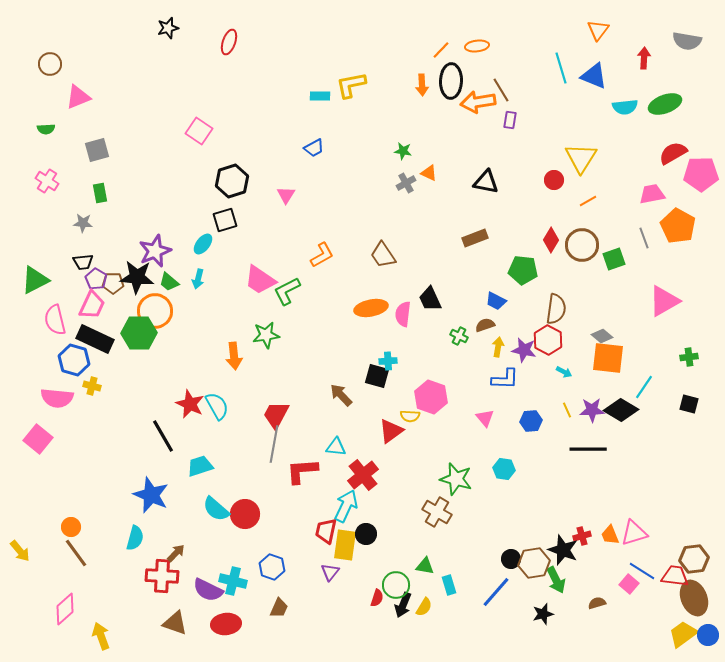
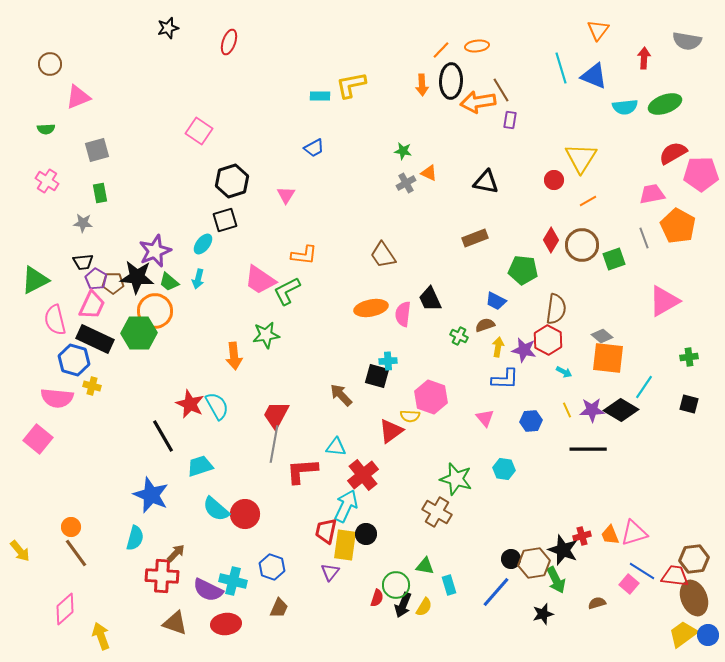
orange L-shape at (322, 255): moved 18 px left; rotated 36 degrees clockwise
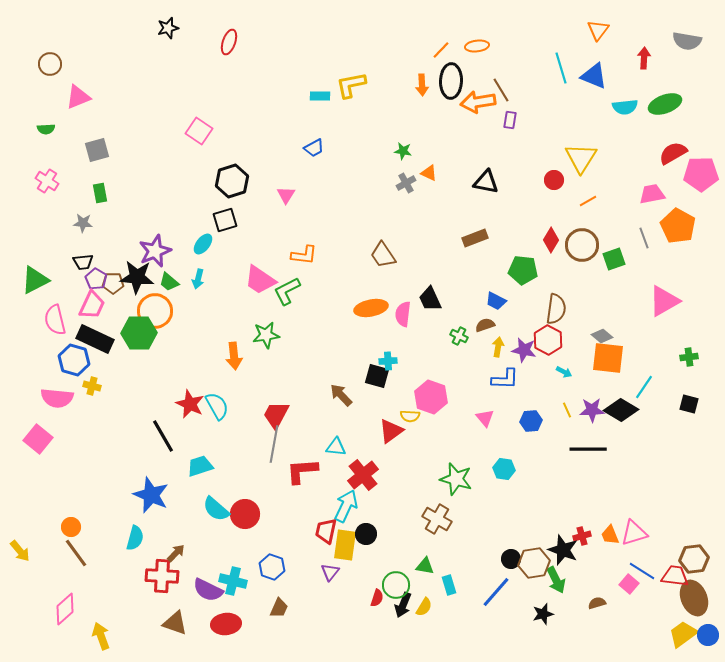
brown cross at (437, 512): moved 7 px down
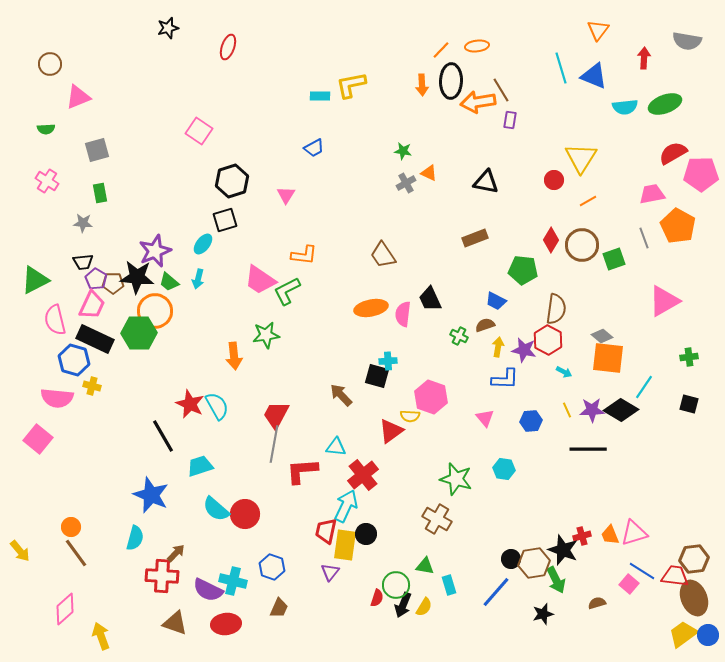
red ellipse at (229, 42): moved 1 px left, 5 px down
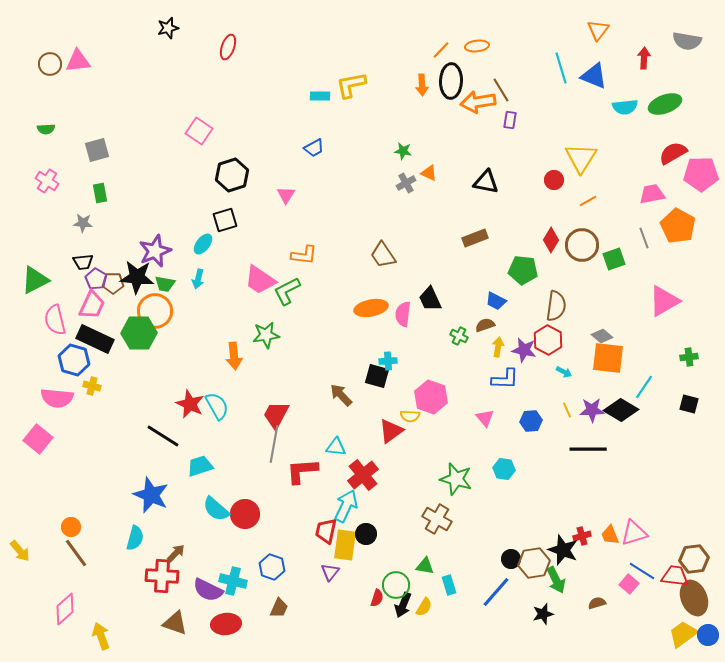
pink triangle at (78, 97): moved 36 px up; rotated 16 degrees clockwise
black hexagon at (232, 181): moved 6 px up
green trapezoid at (169, 282): moved 4 px left, 2 px down; rotated 30 degrees counterclockwise
brown semicircle at (556, 309): moved 3 px up
black line at (163, 436): rotated 28 degrees counterclockwise
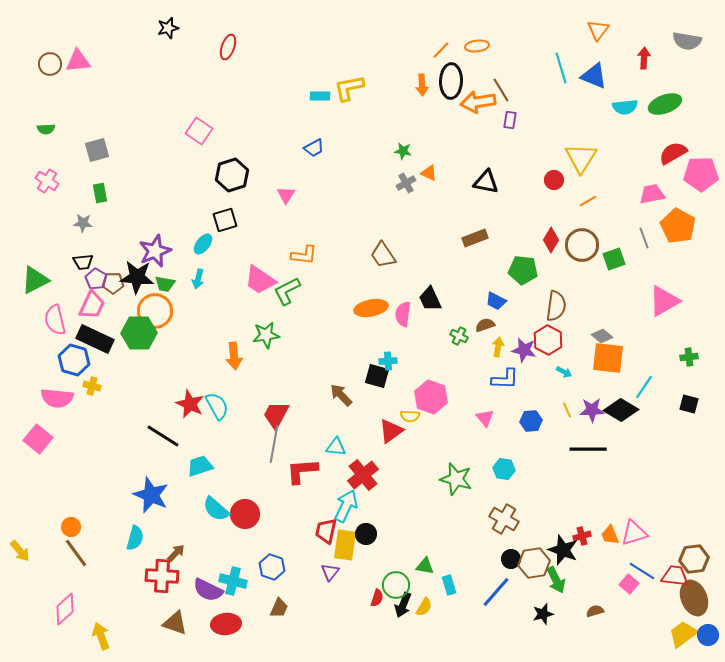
yellow L-shape at (351, 85): moved 2 px left, 3 px down
brown cross at (437, 519): moved 67 px right
brown semicircle at (597, 603): moved 2 px left, 8 px down
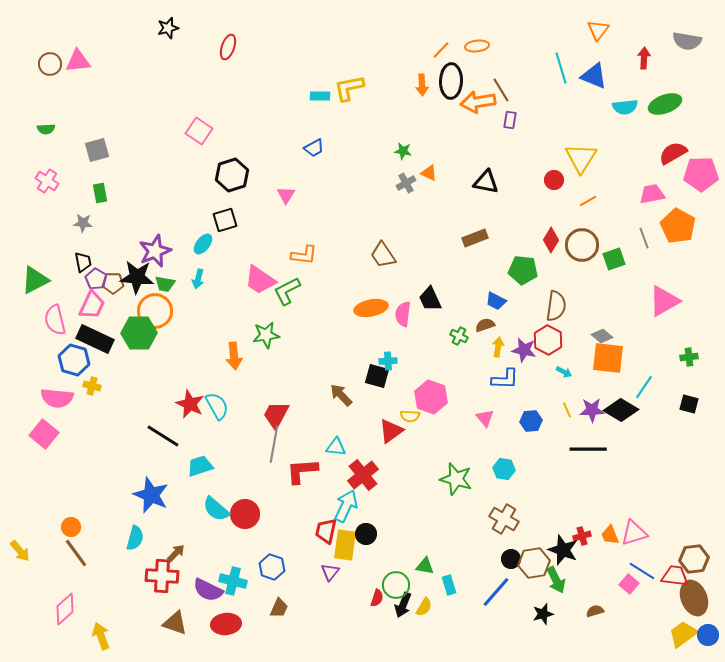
black trapezoid at (83, 262): rotated 95 degrees counterclockwise
pink square at (38, 439): moved 6 px right, 5 px up
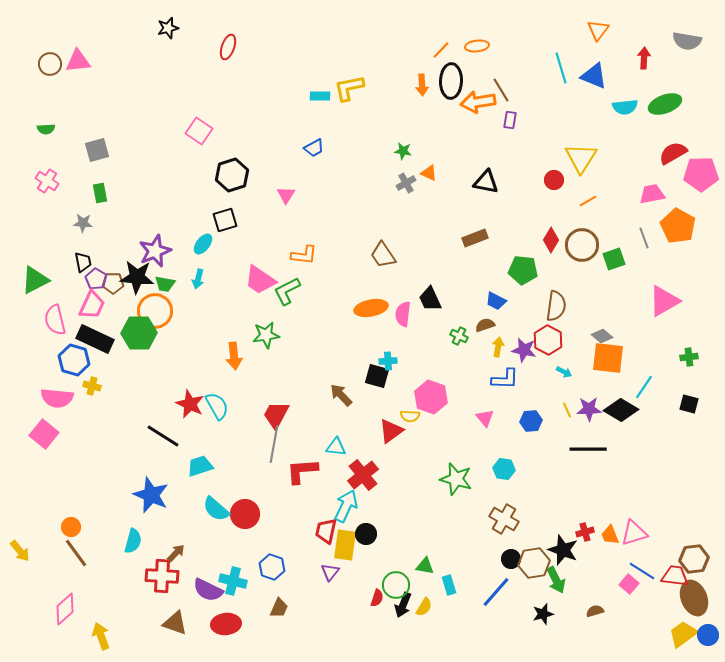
purple star at (592, 410): moved 3 px left, 1 px up
red cross at (582, 536): moved 3 px right, 4 px up
cyan semicircle at (135, 538): moved 2 px left, 3 px down
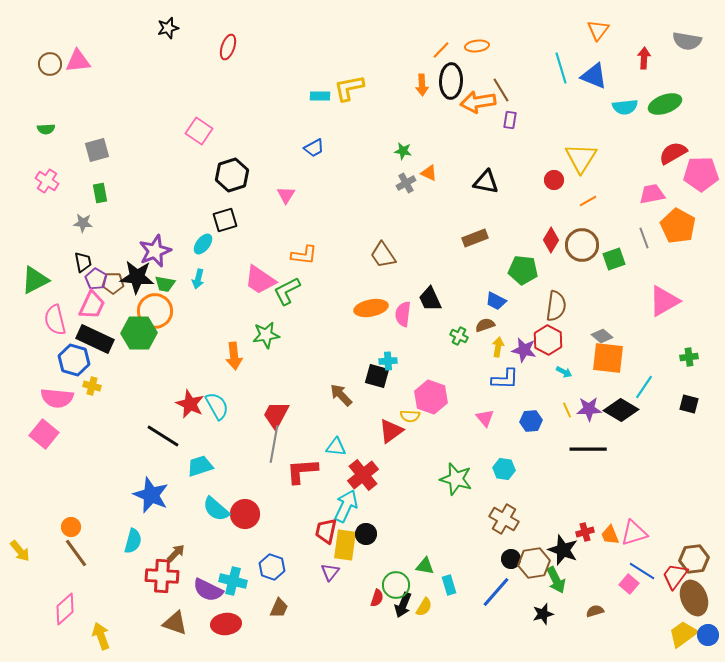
red trapezoid at (675, 576): rotated 60 degrees counterclockwise
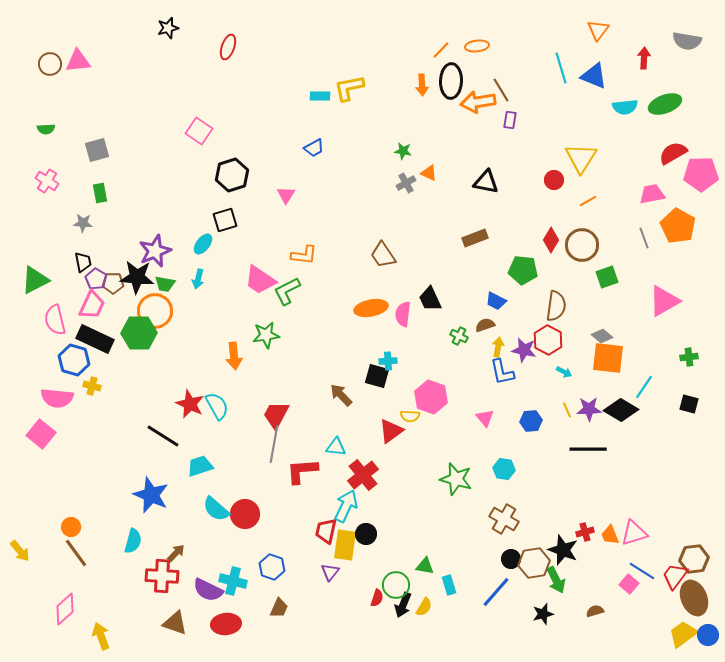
green square at (614, 259): moved 7 px left, 18 px down
blue L-shape at (505, 379): moved 3 px left, 7 px up; rotated 76 degrees clockwise
pink square at (44, 434): moved 3 px left
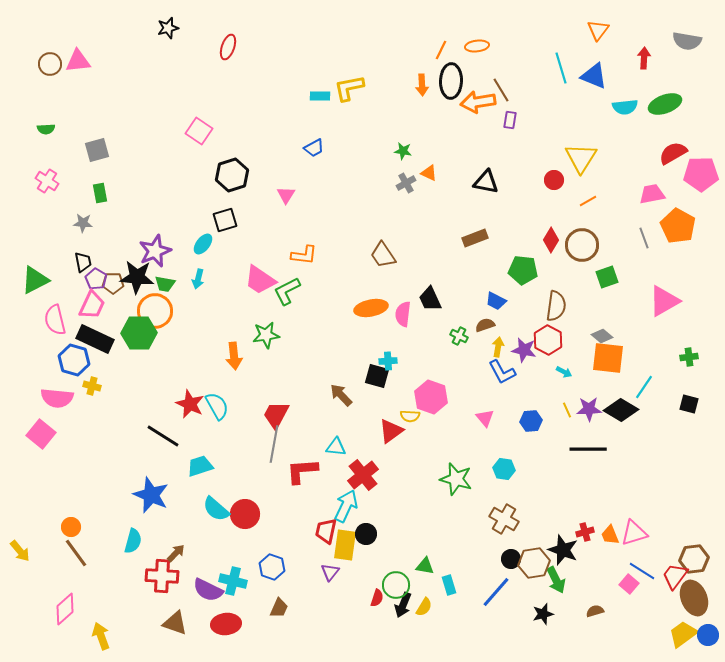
orange line at (441, 50): rotated 18 degrees counterclockwise
blue L-shape at (502, 372): rotated 16 degrees counterclockwise
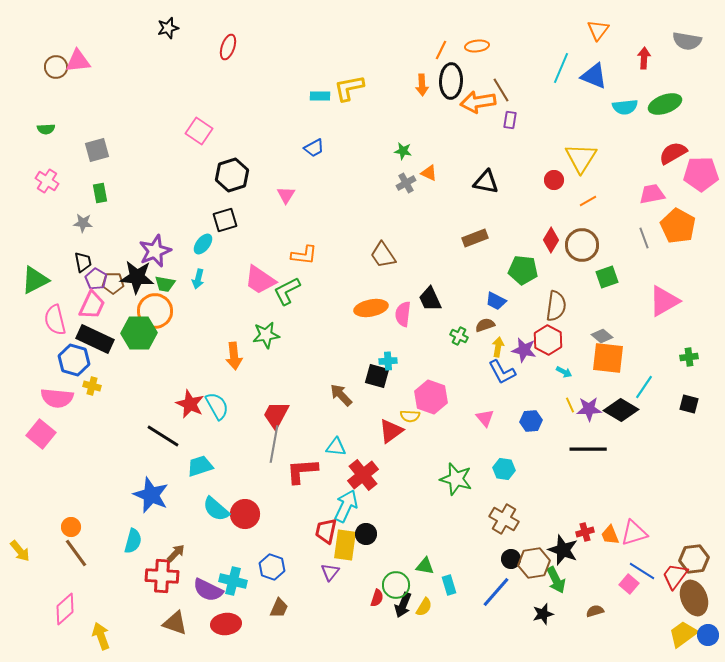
brown circle at (50, 64): moved 6 px right, 3 px down
cyan line at (561, 68): rotated 40 degrees clockwise
yellow line at (567, 410): moved 3 px right, 5 px up
